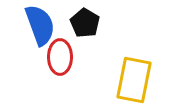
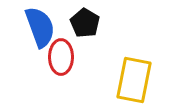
blue semicircle: moved 2 px down
red ellipse: moved 1 px right
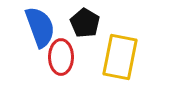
yellow rectangle: moved 14 px left, 23 px up
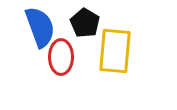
yellow rectangle: moved 5 px left, 6 px up; rotated 6 degrees counterclockwise
